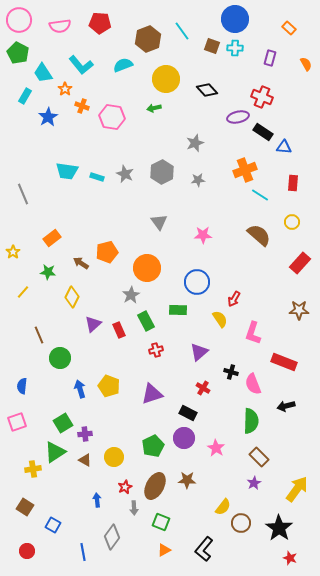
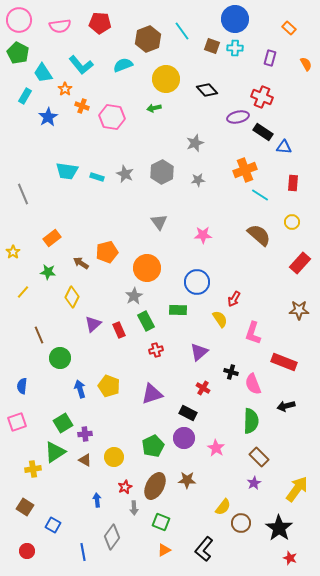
gray star at (131, 295): moved 3 px right, 1 px down
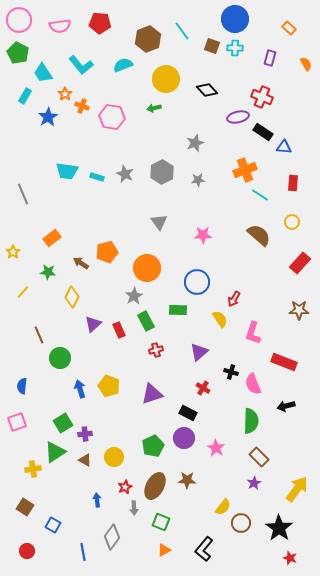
orange star at (65, 89): moved 5 px down
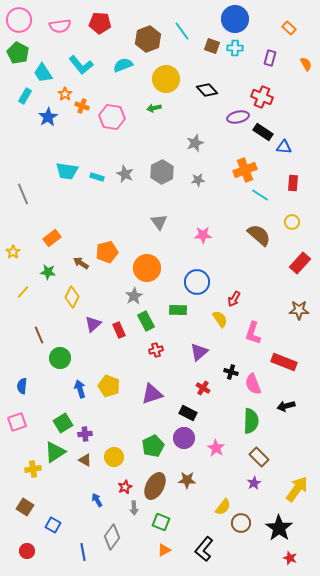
blue arrow at (97, 500): rotated 24 degrees counterclockwise
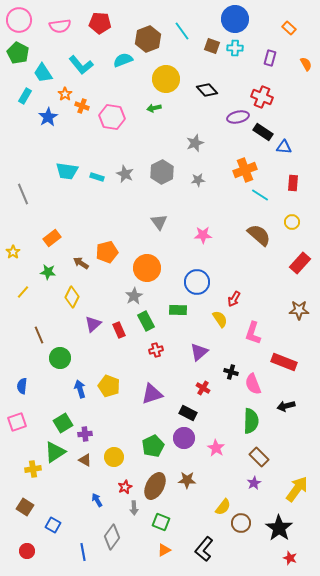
cyan semicircle at (123, 65): moved 5 px up
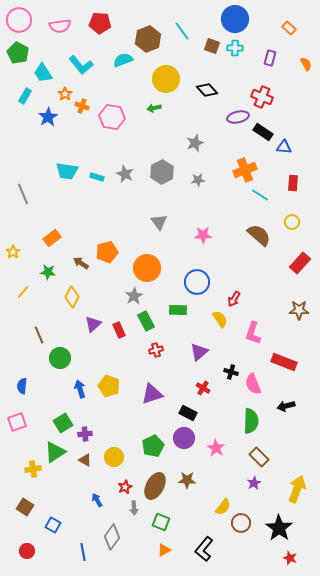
yellow arrow at (297, 489): rotated 16 degrees counterclockwise
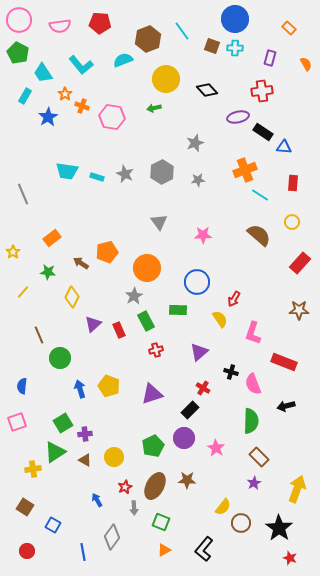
red cross at (262, 97): moved 6 px up; rotated 30 degrees counterclockwise
black rectangle at (188, 413): moved 2 px right, 3 px up; rotated 72 degrees counterclockwise
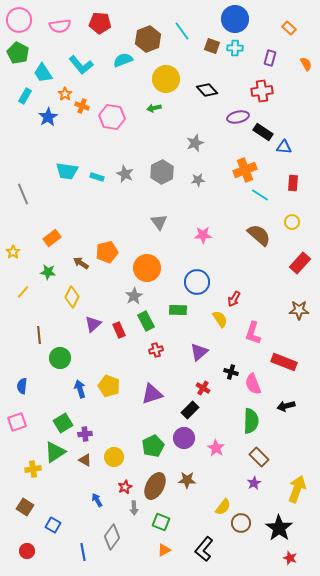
brown line at (39, 335): rotated 18 degrees clockwise
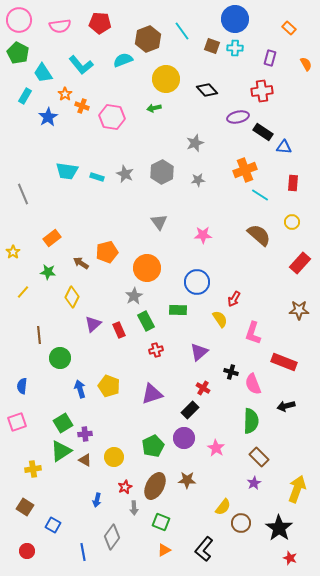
green triangle at (55, 452): moved 6 px right, 1 px up
blue arrow at (97, 500): rotated 136 degrees counterclockwise
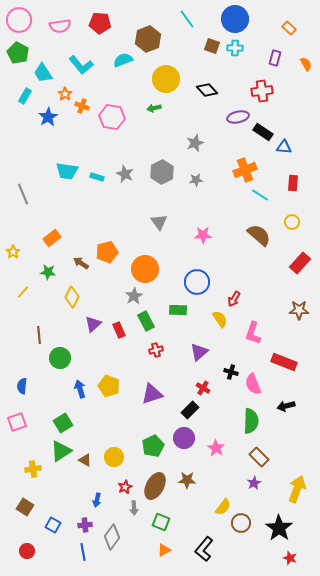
cyan line at (182, 31): moved 5 px right, 12 px up
purple rectangle at (270, 58): moved 5 px right
gray star at (198, 180): moved 2 px left
orange circle at (147, 268): moved 2 px left, 1 px down
purple cross at (85, 434): moved 91 px down
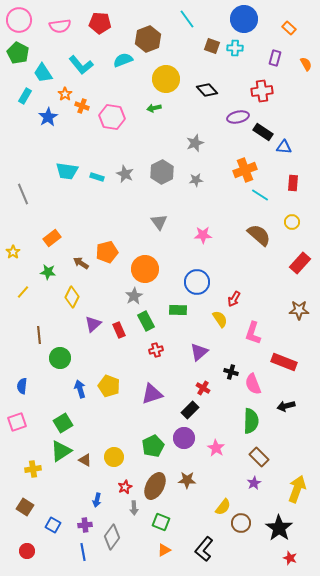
blue circle at (235, 19): moved 9 px right
